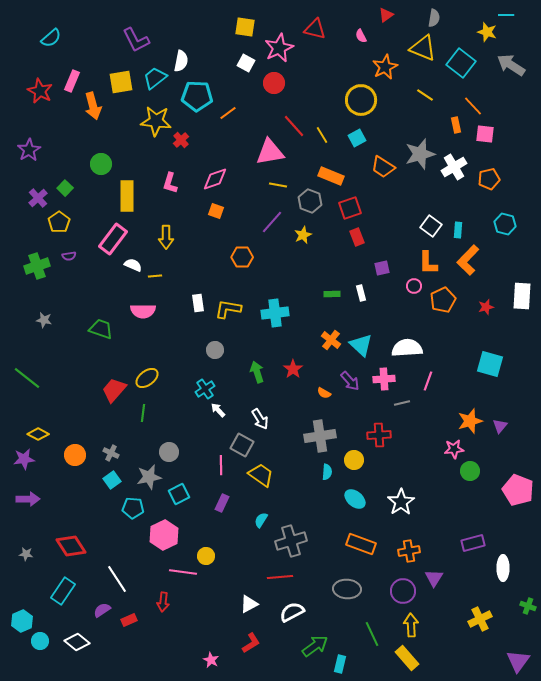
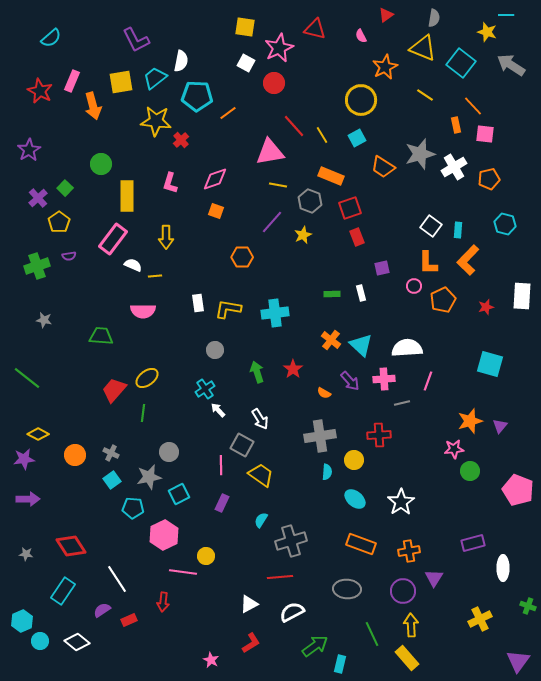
green trapezoid at (101, 329): moved 7 px down; rotated 15 degrees counterclockwise
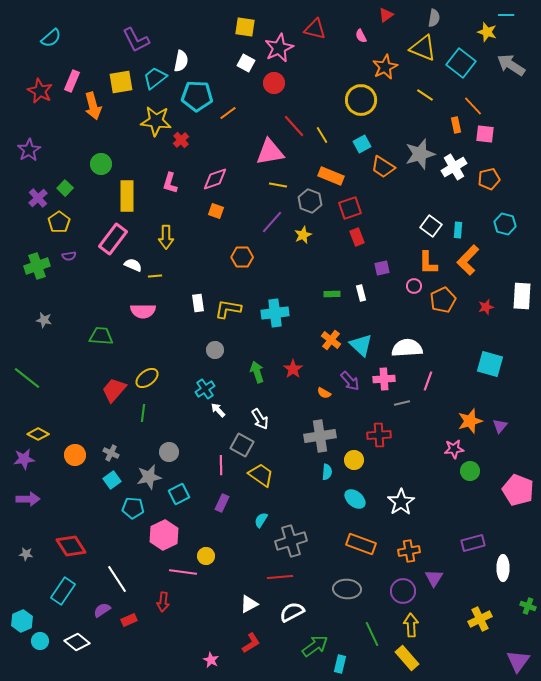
cyan square at (357, 138): moved 5 px right, 6 px down
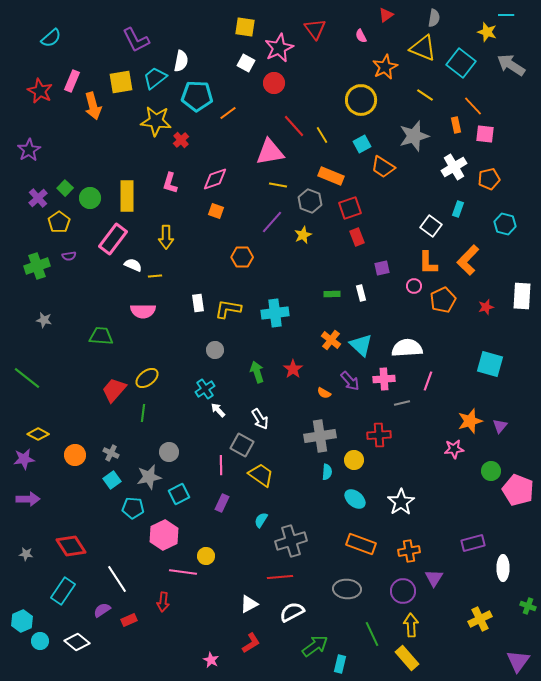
red triangle at (315, 29): rotated 40 degrees clockwise
gray star at (420, 154): moved 6 px left, 18 px up
green circle at (101, 164): moved 11 px left, 34 px down
cyan rectangle at (458, 230): moved 21 px up; rotated 14 degrees clockwise
green circle at (470, 471): moved 21 px right
